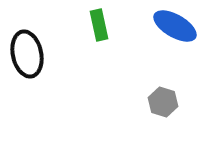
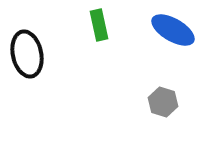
blue ellipse: moved 2 px left, 4 px down
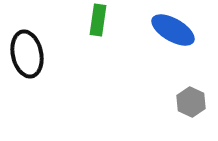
green rectangle: moved 1 px left, 5 px up; rotated 20 degrees clockwise
gray hexagon: moved 28 px right; rotated 8 degrees clockwise
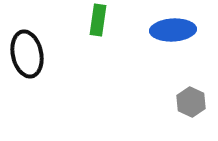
blue ellipse: rotated 33 degrees counterclockwise
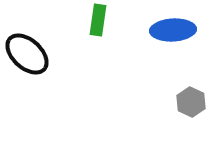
black ellipse: rotated 36 degrees counterclockwise
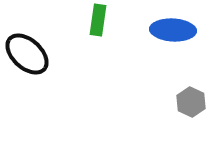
blue ellipse: rotated 6 degrees clockwise
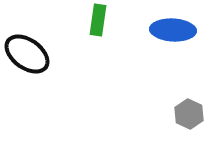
black ellipse: rotated 6 degrees counterclockwise
gray hexagon: moved 2 px left, 12 px down
